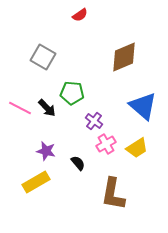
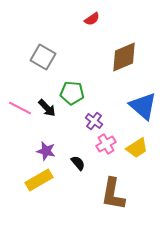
red semicircle: moved 12 px right, 4 px down
yellow rectangle: moved 3 px right, 2 px up
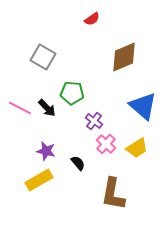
pink cross: rotated 18 degrees counterclockwise
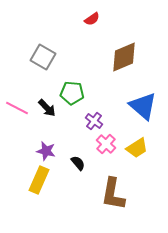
pink line: moved 3 px left
yellow rectangle: rotated 36 degrees counterclockwise
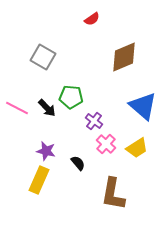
green pentagon: moved 1 px left, 4 px down
